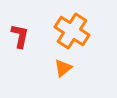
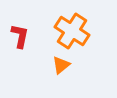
orange triangle: moved 2 px left, 3 px up
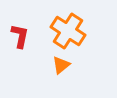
orange cross: moved 4 px left
